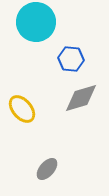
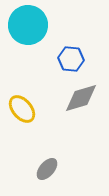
cyan circle: moved 8 px left, 3 px down
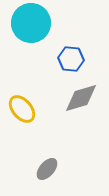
cyan circle: moved 3 px right, 2 px up
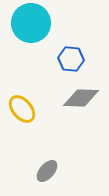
gray diamond: rotated 18 degrees clockwise
gray ellipse: moved 2 px down
